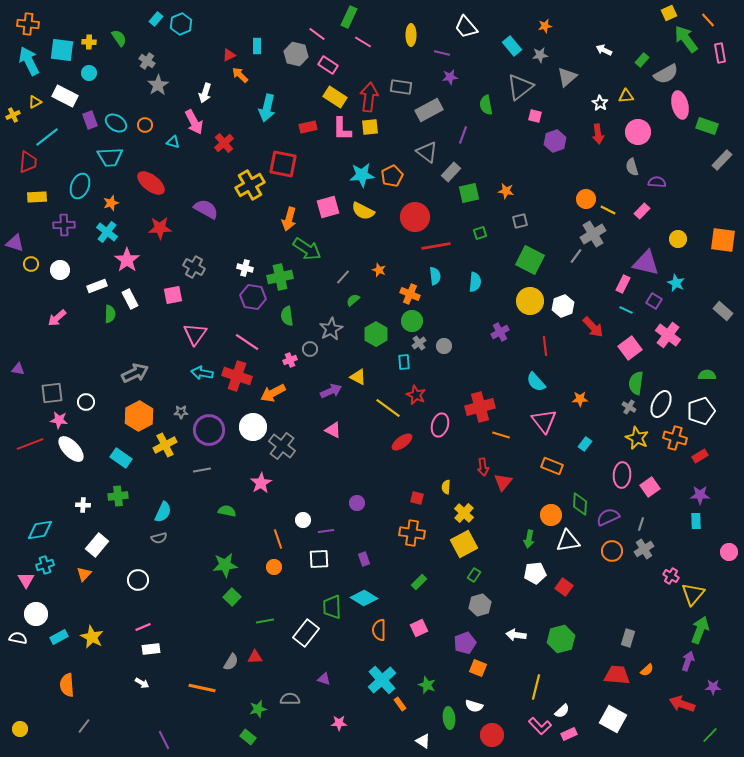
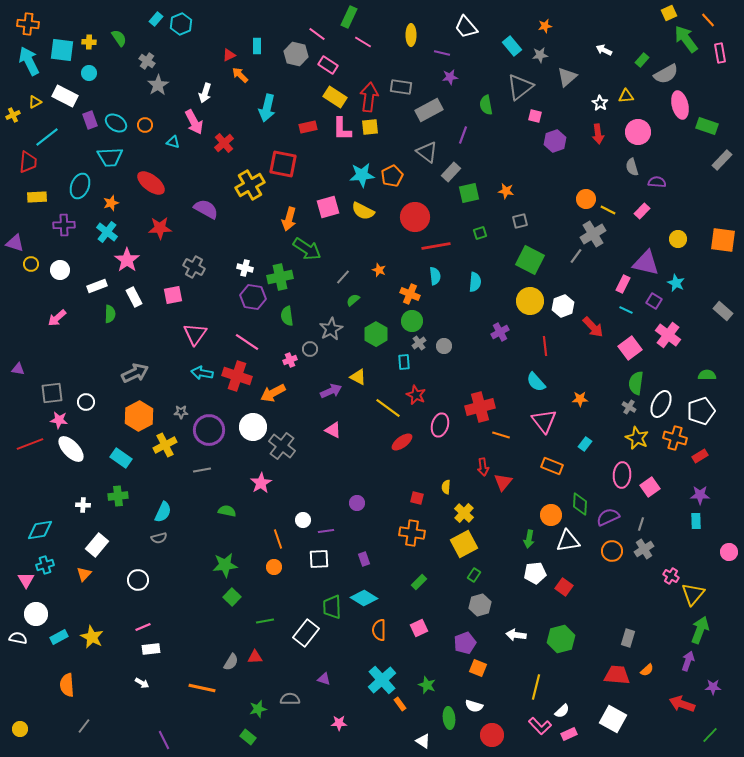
white rectangle at (130, 299): moved 4 px right, 2 px up
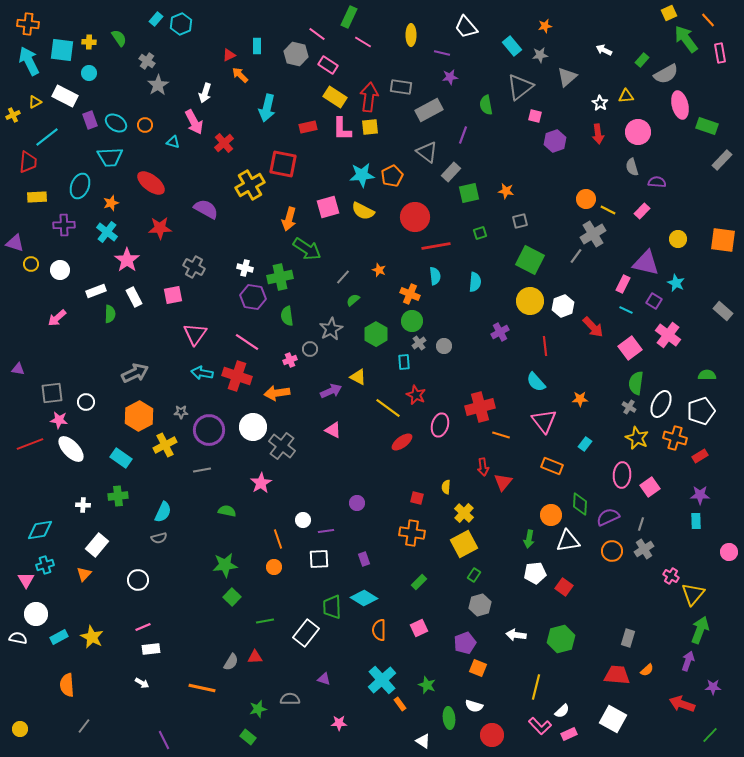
white rectangle at (97, 286): moved 1 px left, 5 px down
orange arrow at (273, 393): moved 4 px right; rotated 20 degrees clockwise
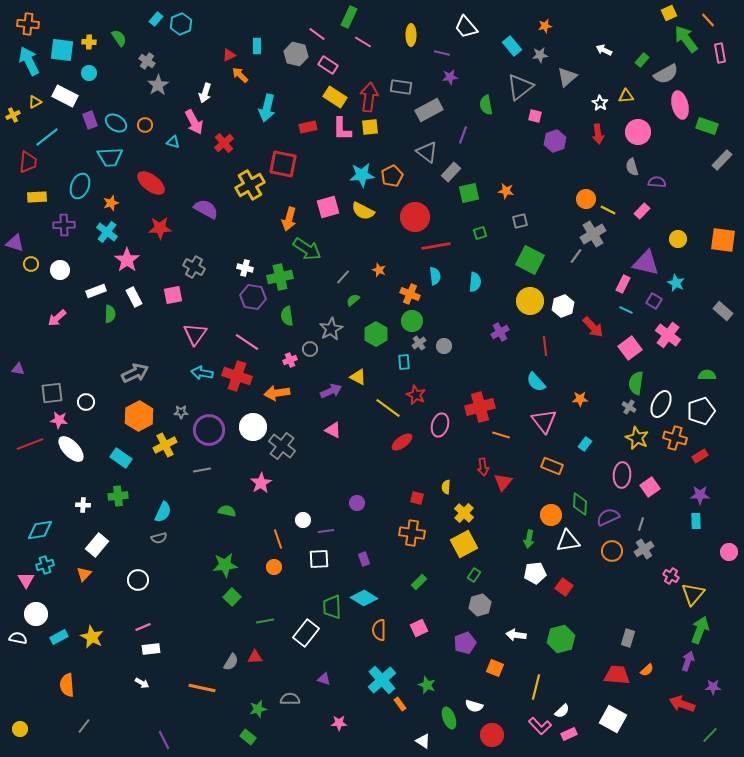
orange square at (478, 668): moved 17 px right
green ellipse at (449, 718): rotated 15 degrees counterclockwise
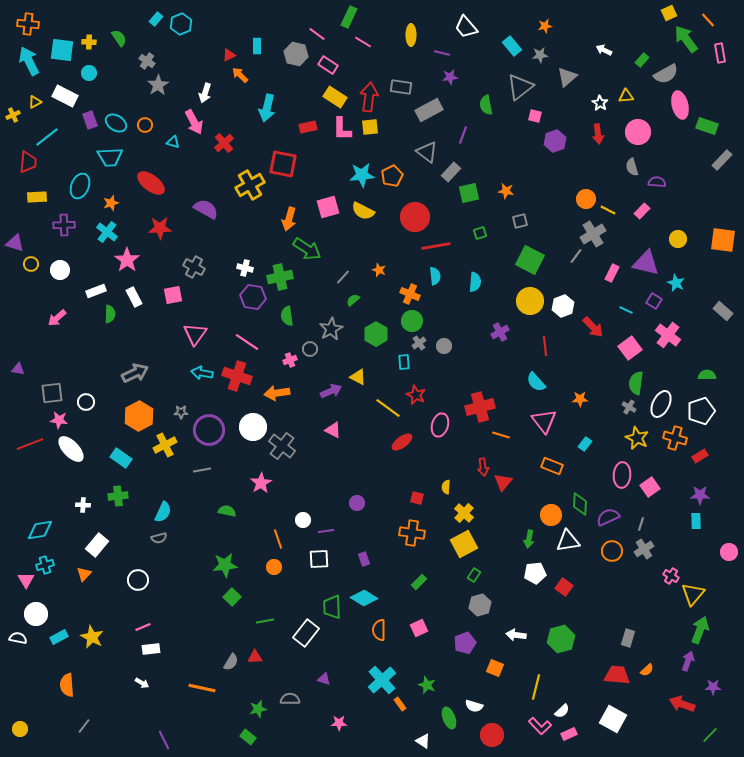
pink rectangle at (623, 284): moved 11 px left, 11 px up
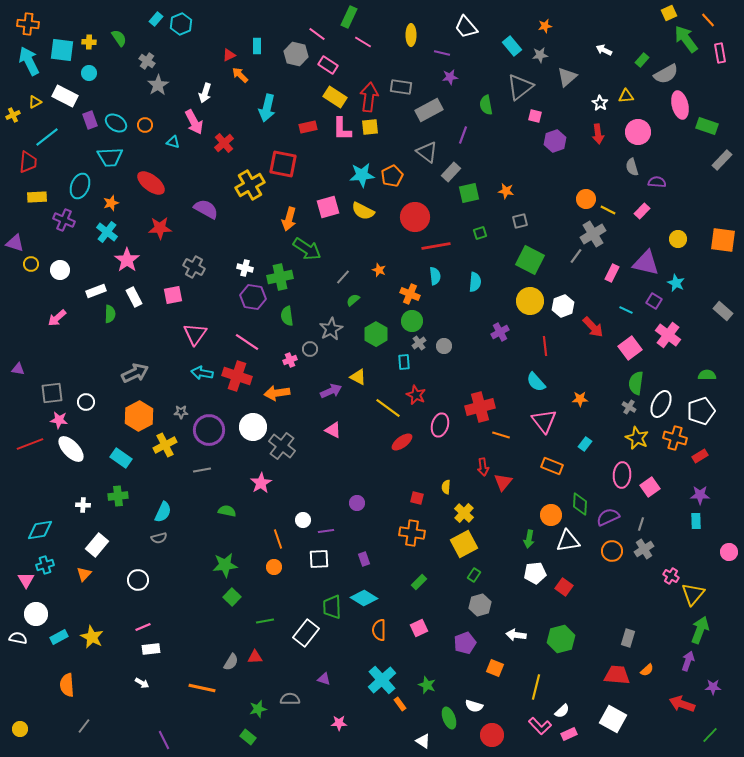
purple cross at (64, 225): moved 5 px up; rotated 25 degrees clockwise
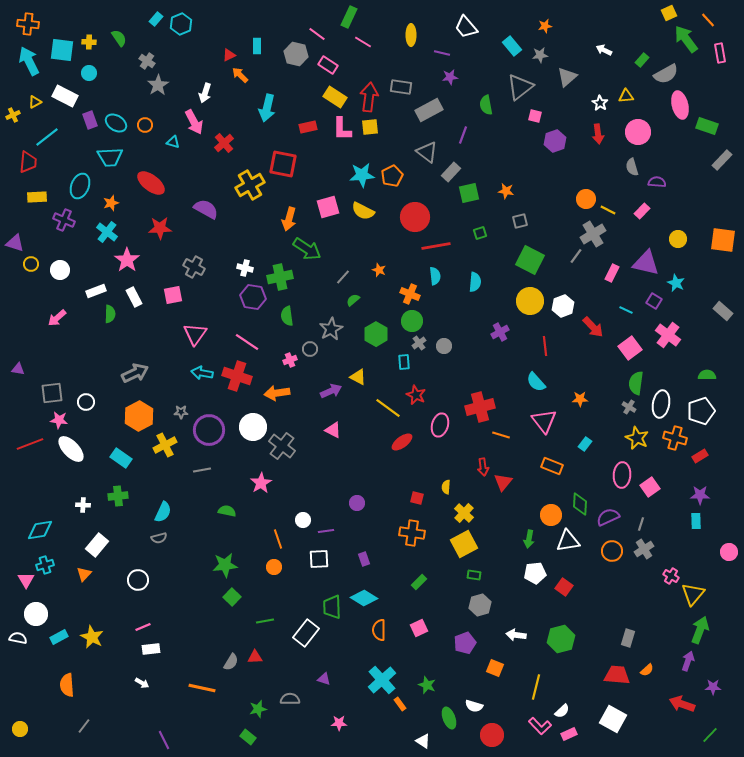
white ellipse at (661, 404): rotated 16 degrees counterclockwise
green rectangle at (474, 575): rotated 64 degrees clockwise
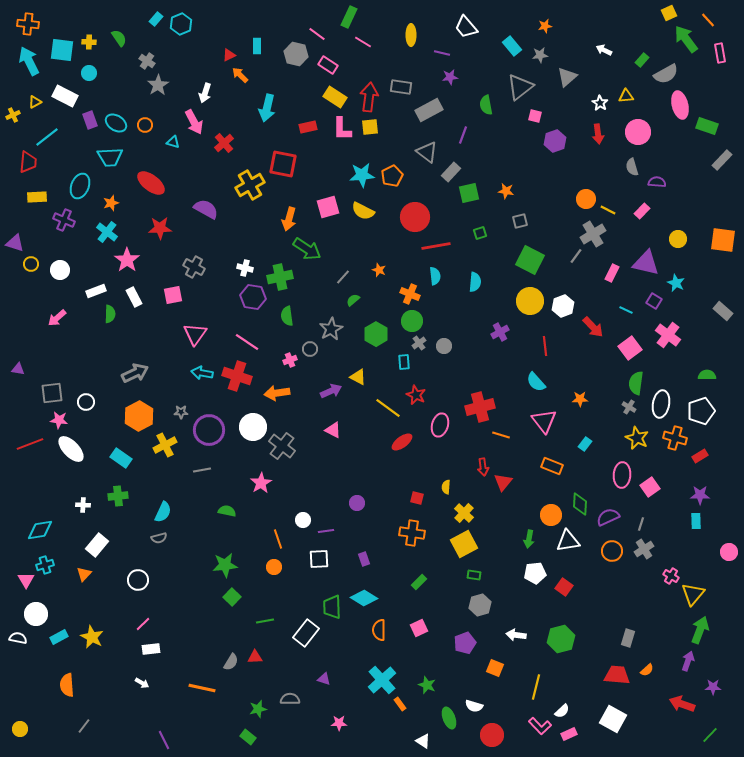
pink line at (143, 627): moved 3 px up; rotated 21 degrees counterclockwise
